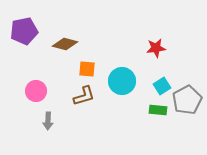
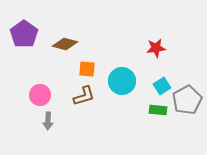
purple pentagon: moved 3 px down; rotated 24 degrees counterclockwise
pink circle: moved 4 px right, 4 px down
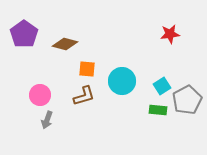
red star: moved 14 px right, 14 px up
gray arrow: moved 1 px left, 1 px up; rotated 18 degrees clockwise
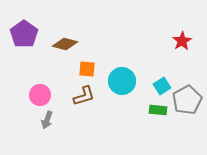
red star: moved 12 px right, 7 px down; rotated 24 degrees counterclockwise
